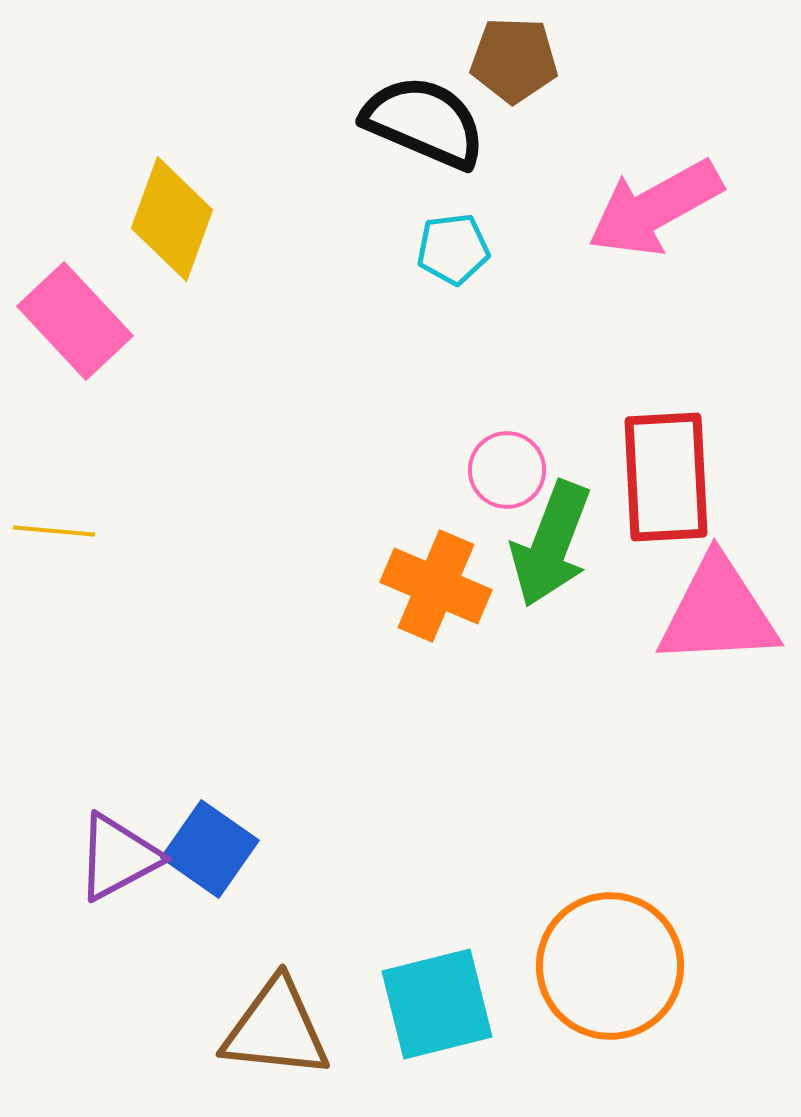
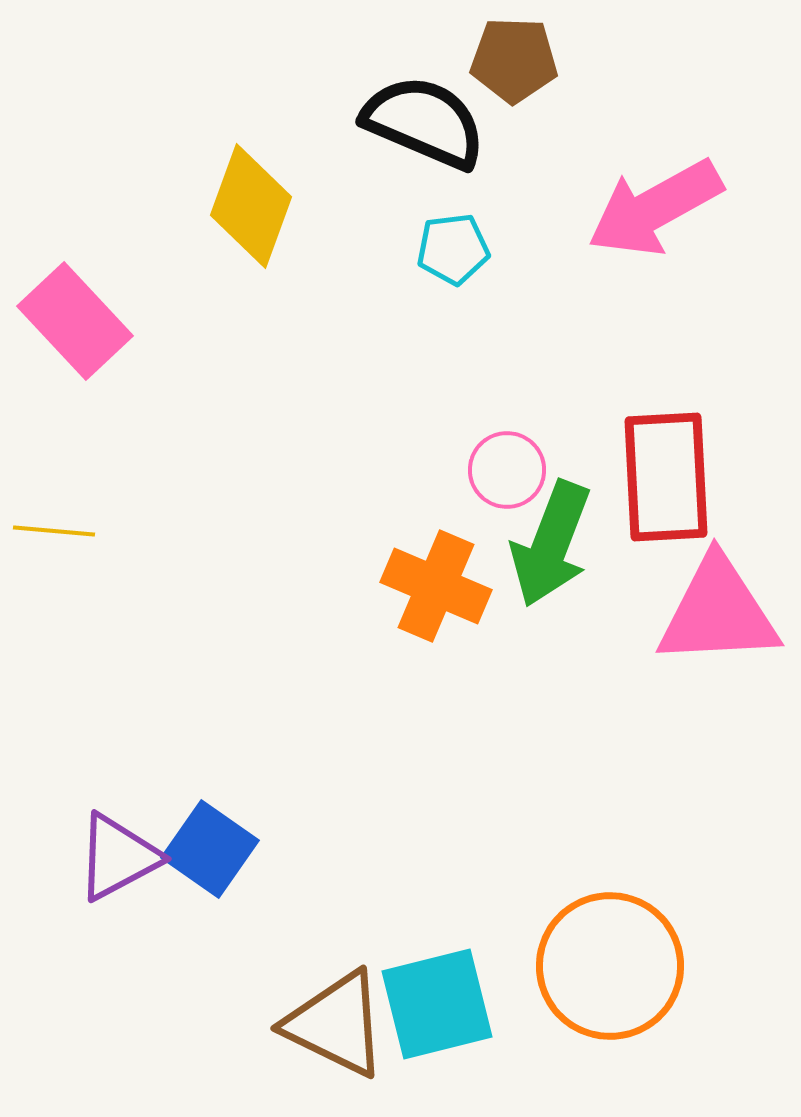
yellow diamond: moved 79 px right, 13 px up
brown triangle: moved 60 px right, 5 px up; rotated 20 degrees clockwise
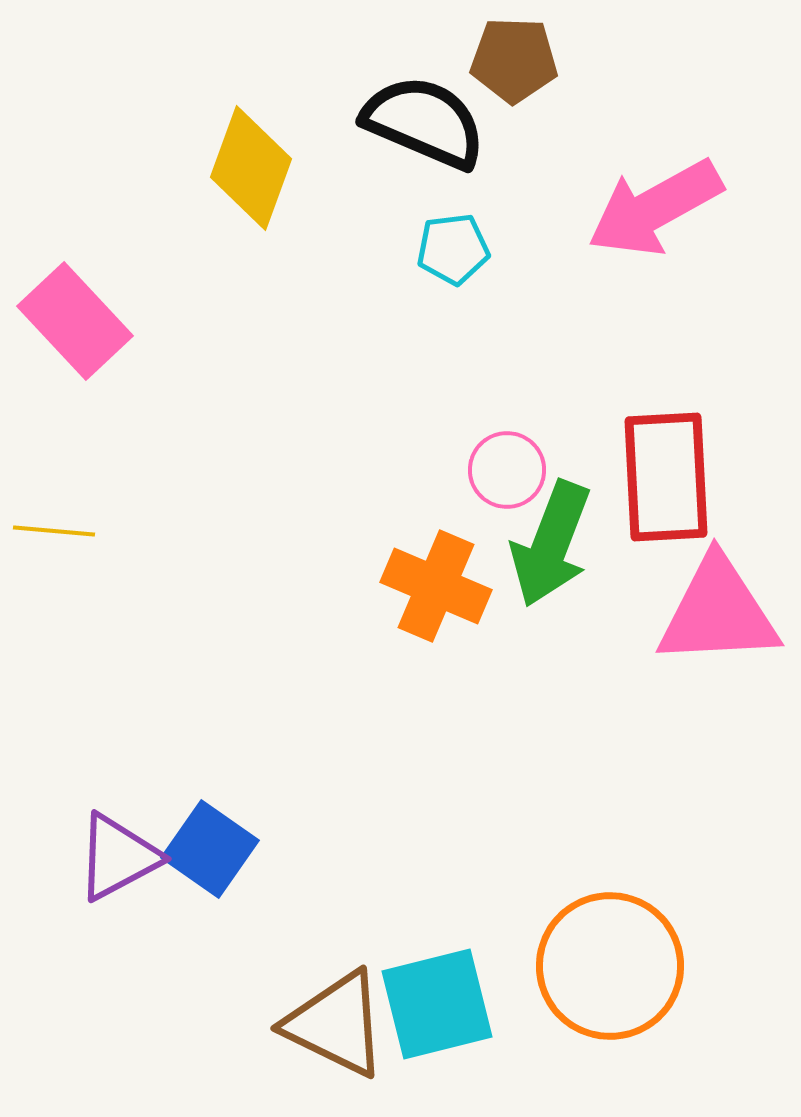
yellow diamond: moved 38 px up
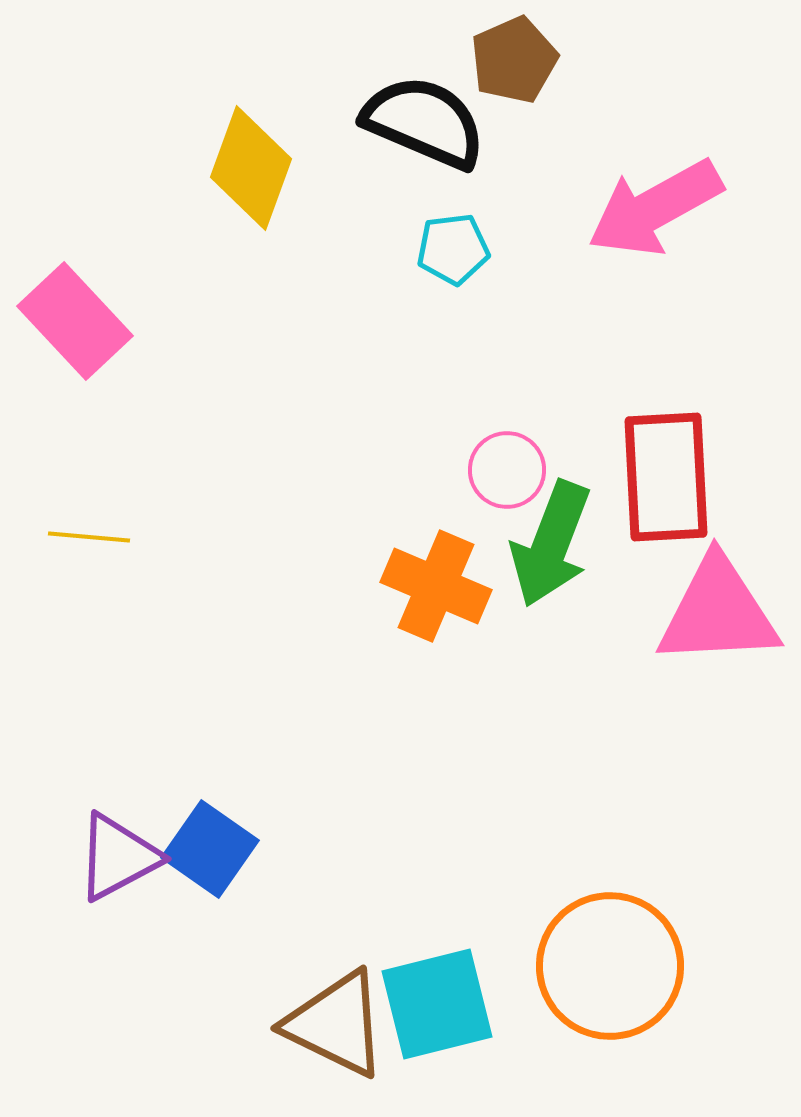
brown pentagon: rotated 26 degrees counterclockwise
yellow line: moved 35 px right, 6 px down
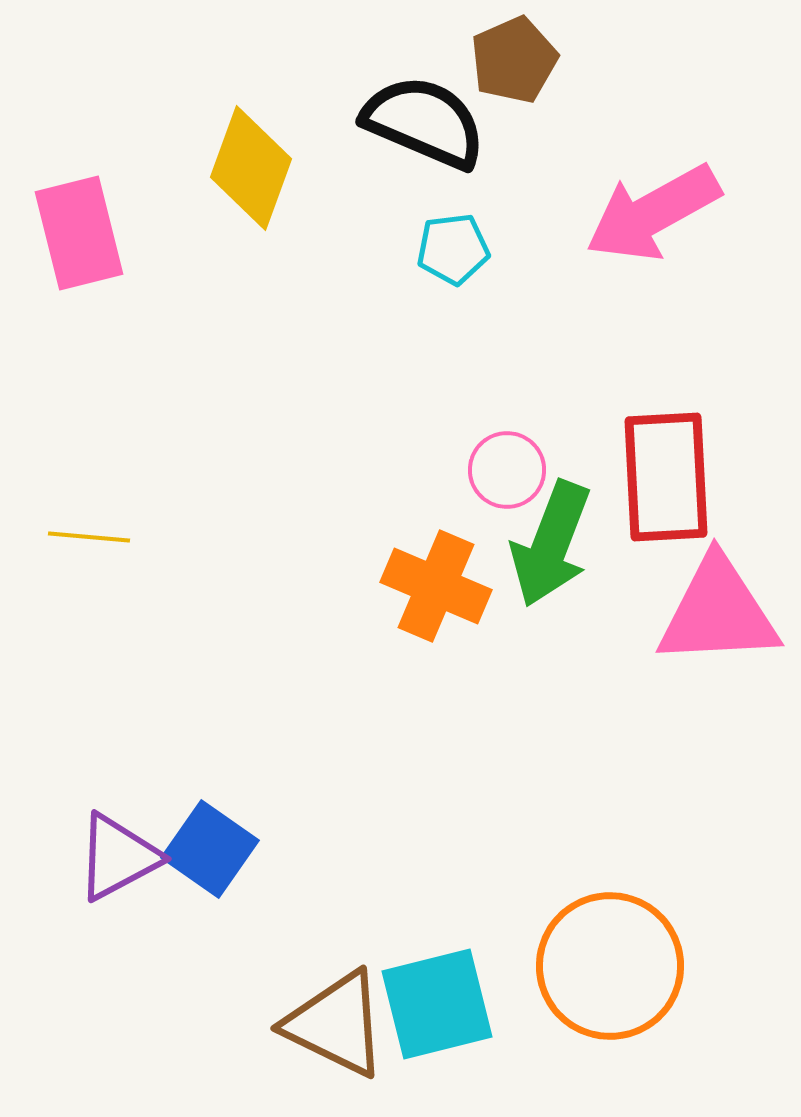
pink arrow: moved 2 px left, 5 px down
pink rectangle: moved 4 px right, 88 px up; rotated 29 degrees clockwise
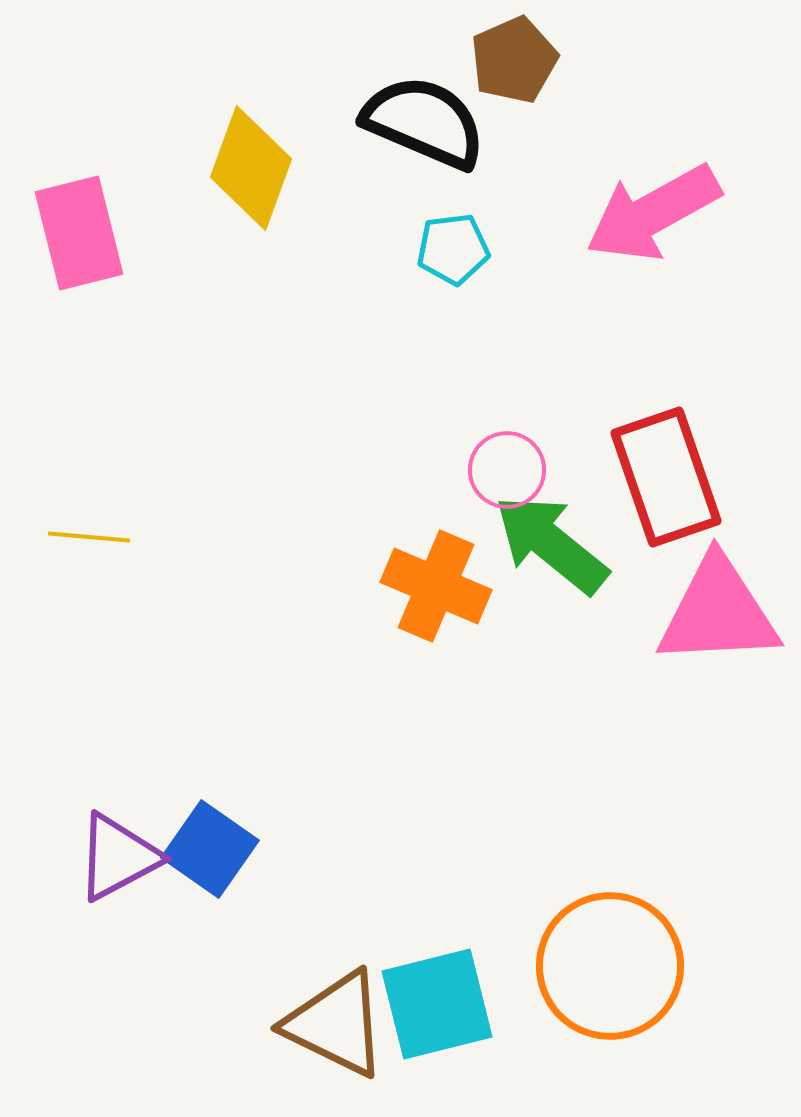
red rectangle: rotated 16 degrees counterclockwise
green arrow: rotated 108 degrees clockwise
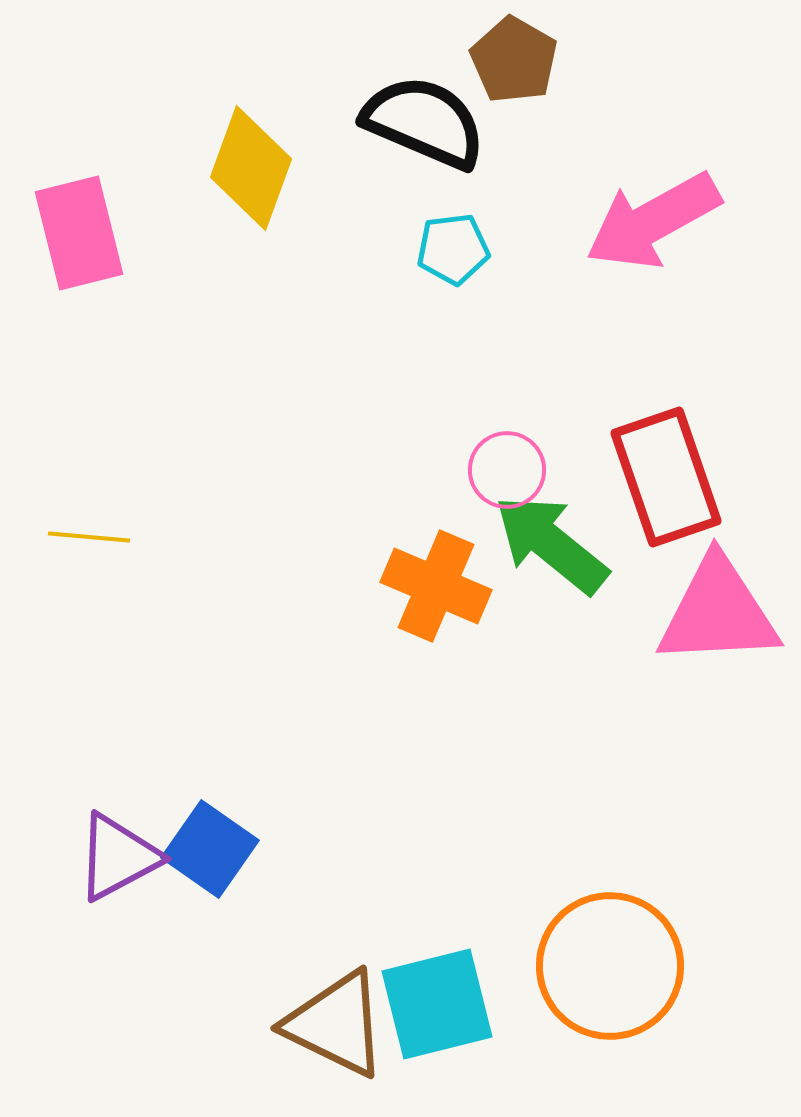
brown pentagon: rotated 18 degrees counterclockwise
pink arrow: moved 8 px down
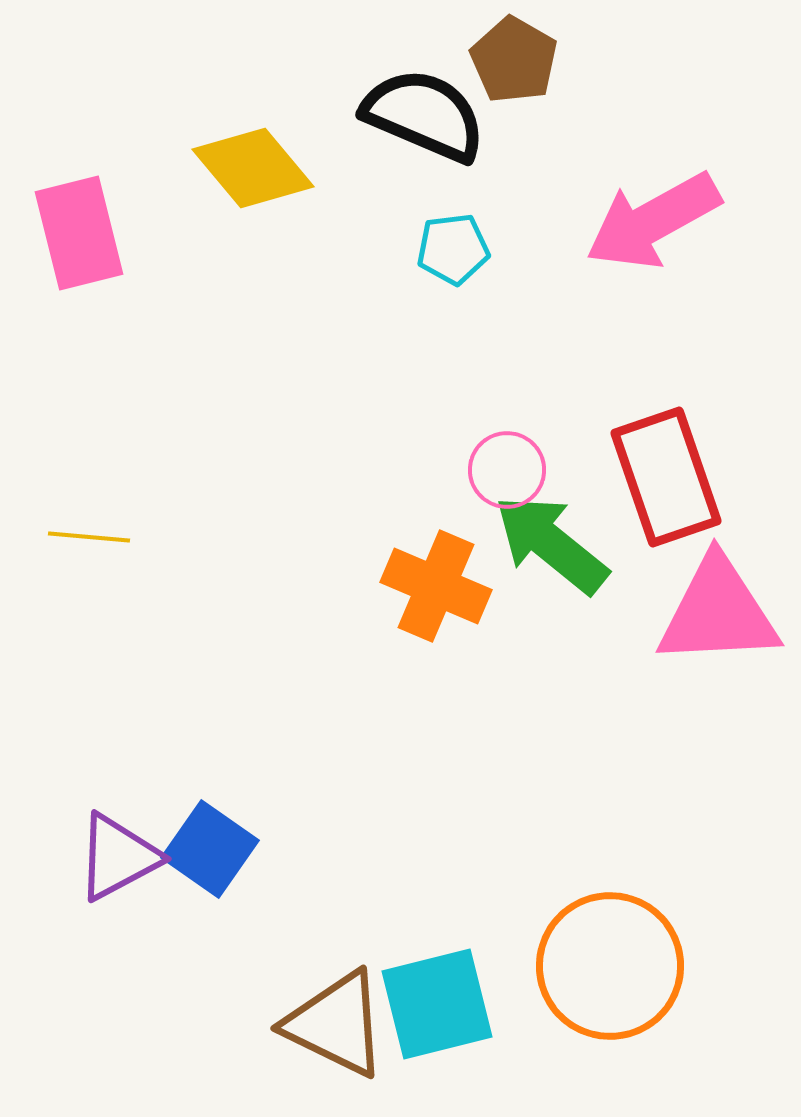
black semicircle: moved 7 px up
yellow diamond: moved 2 px right; rotated 60 degrees counterclockwise
